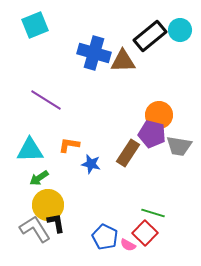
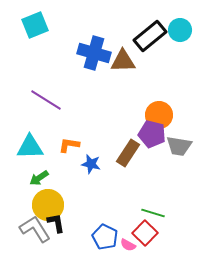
cyan triangle: moved 3 px up
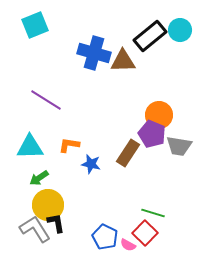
purple pentagon: rotated 8 degrees clockwise
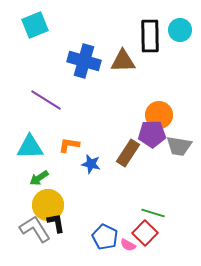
black rectangle: rotated 52 degrees counterclockwise
blue cross: moved 10 px left, 8 px down
purple pentagon: rotated 24 degrees counterclockwise
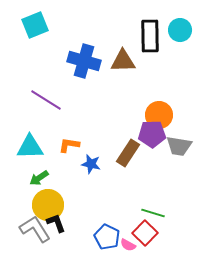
black L-shape: rotated 10 degrees counterclockwise
blue pentagon: moved 2 px right
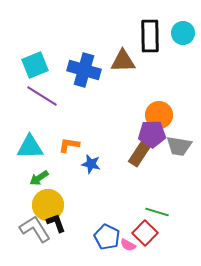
cyan square: moved 40 px down
cyan circle: moved 3 px right, 3 px down
blue cross: moved 9 px down
purple line: moved 4 px left, 4 px up
brown rectangle: moved 12 px right
green line: moved 4 px right, 1 px up
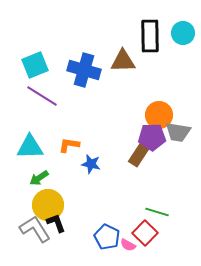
purple pentagon: moved 3 px down
gray trapezoid: moved 1 px left, 14 px up
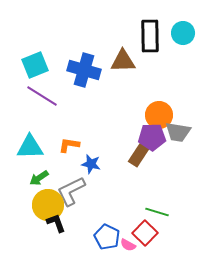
gray L-shape: moved 36 px right, 38 px up; rotated 84 degrees counterclockwise
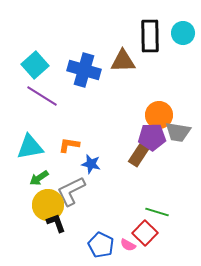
cyan square: rotated 20 degrees counterclockwise
cyan triangle: rotated 8 degrees counterclockwise
blue pentagon: moved 6 px left, 8 px down
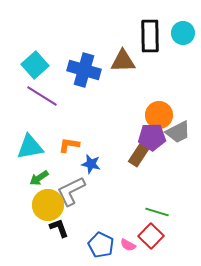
gray trapezoid: rotated 36 degrees counterclockwise
black L-shape: moved 3 px right, 5 px down
red square: moved 6 px right, 3 px down
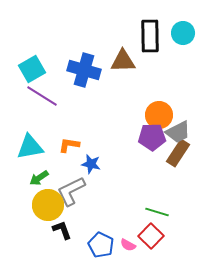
cyan square: moved 3 px left, 4 px down; rotated 12 degrees clockwise
brown rectangle: moved 38 px right
black L-shape: moved 3 px right, 2 px down
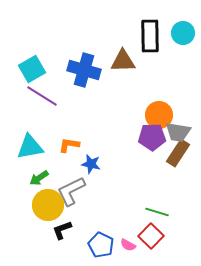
gray trapezoid: rotated 36 degrees clockwise
black L-shape: rotated 90 degrees counterclockwise
